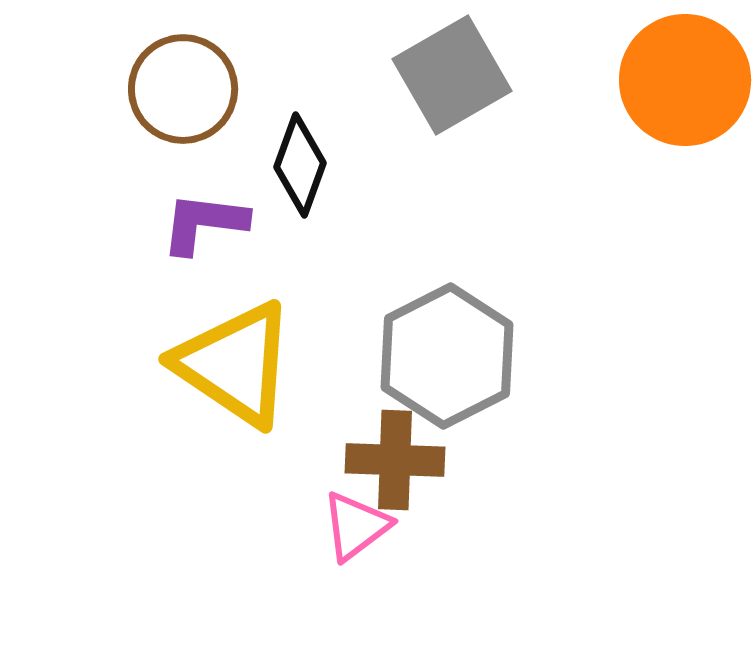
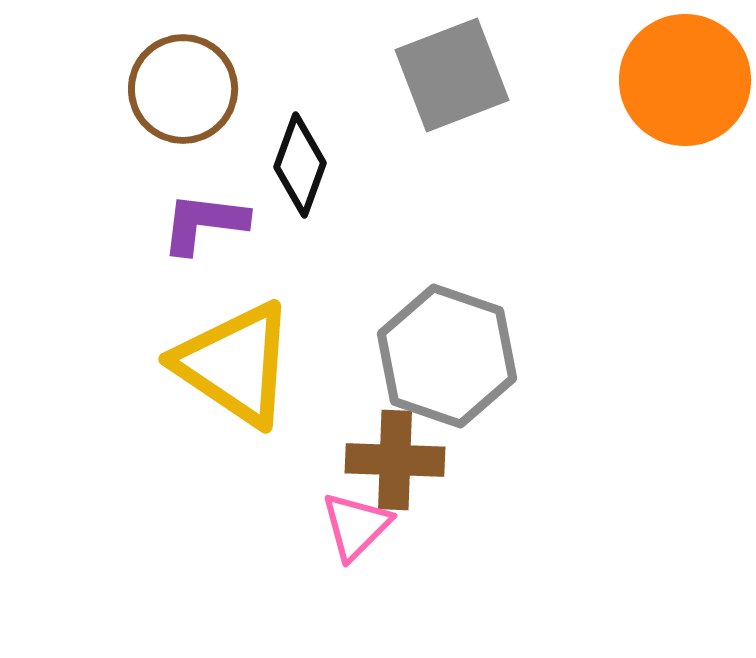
gray square: rotated 9 degrees clockwise
gray hexagon: rotated 14 degrees counterclockwise
pink triangle: rotated 8 degrees counterclockwise
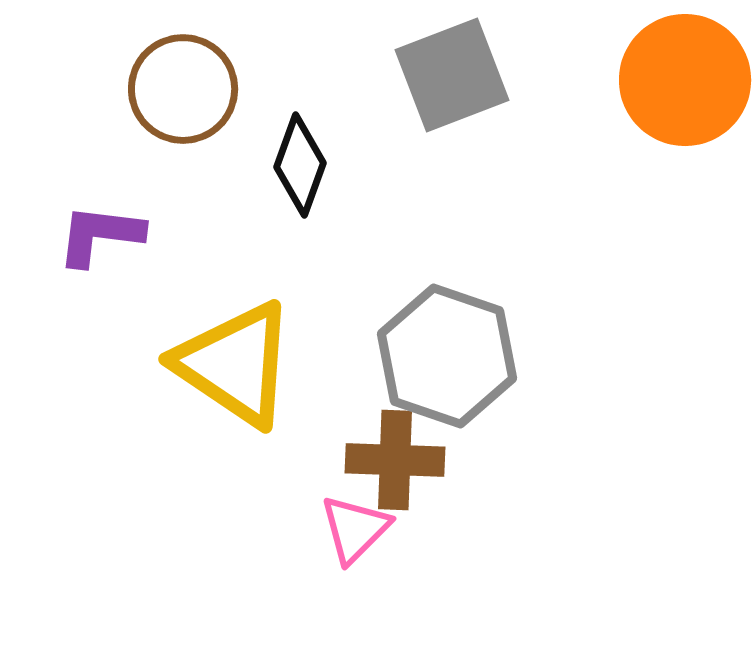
purple L-shape: moved 104 px left, 12 px down
pink triangle: moved 1 px left, 3 px down
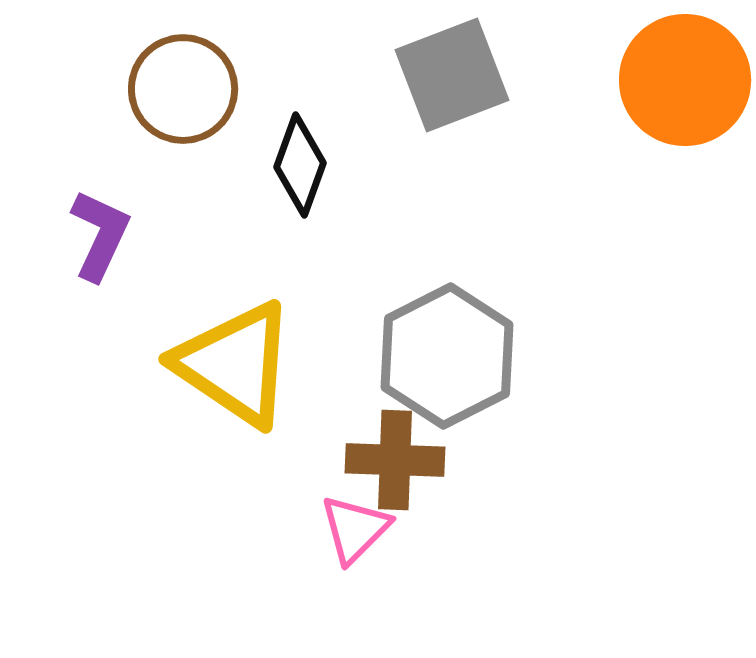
purple L-shape: rotated 108 degrees clockwise
gray hexagon: rotated 14 degrees clockwise
